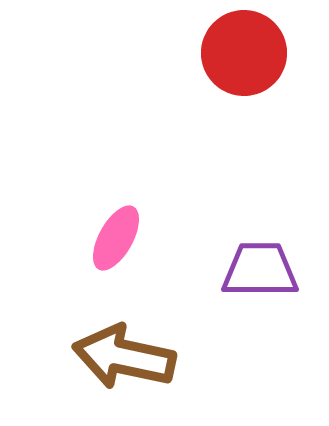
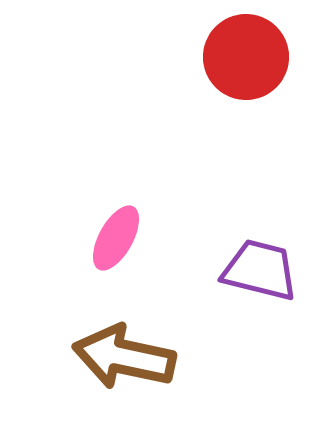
red circle: moved 2 px right, 4 px down
purple trapezoid: rotated 14 degrees clockwise
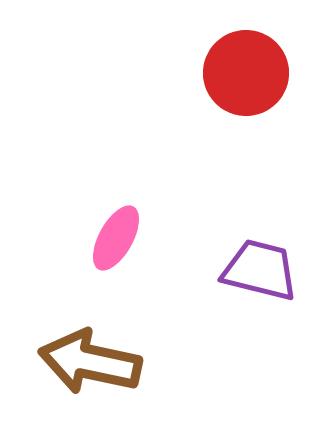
red circle: moved 16 px down
brown arrow: moved 34 px left, 5 px down
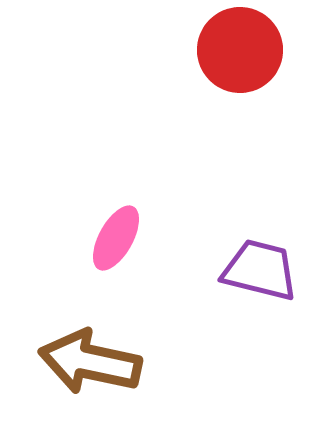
red circle: moved 6 px left, 23 px up
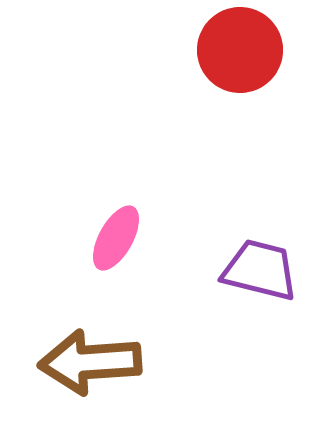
brown arrow: rotated 16 degrees counterclockwise
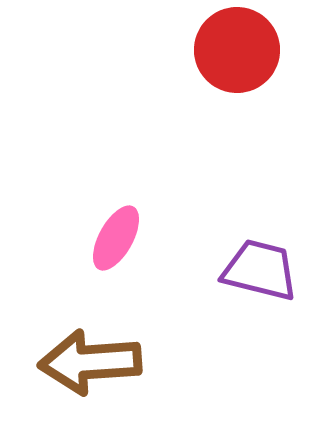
red circle: moved 3 px left
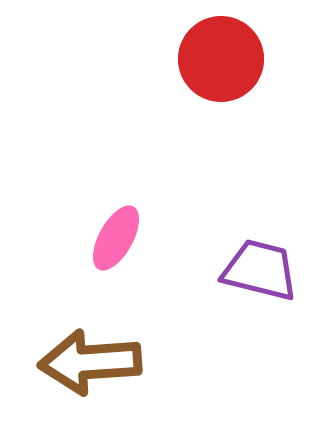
red circle: moved 16 px left, 9 px down
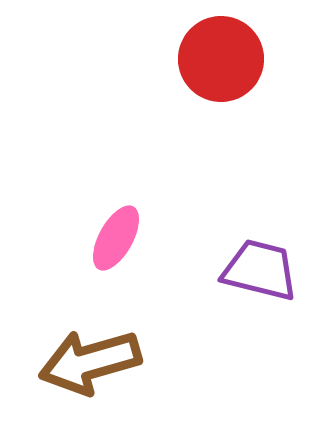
brown arrow: rotated 12 degrees counterclockwise
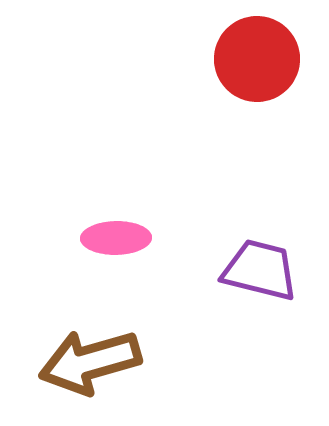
red circle: moved 36 px right
pink ellipse: rotated 60 degrees clockwise
